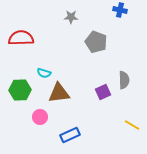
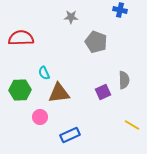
cyan semicircle: rotated 48 degrees clockwise
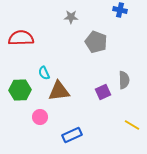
brown triangle: moved 2 px up
blue rectangle: moved 2 px right
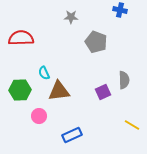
pink circle: moved 1 px left, 1 px up
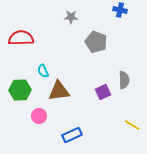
cyan semicircle: moved 1 px left, 2 px up
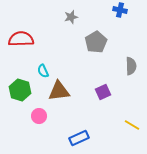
gray star: rotated 16 degrees counterclockwise
red semicircle: moved 1 px down
gray pentagon: rotated 20 degrees clockwise
gray semicircle: moved 7 px right, 14 px up
green hexagon: rotated 20 degrees clockwise
blue rectangle: moved 7 px right, 3 px down
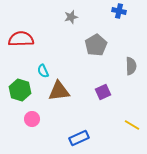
blue cross: moved 1 px left, 1 px down
gray pentagon: moved 3 px down
pink circle: moved 7 px left, 3 px down
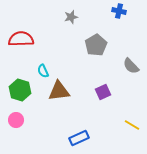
gray semicircle: rotated 138 degrees clockwise
pink circle: moved 16 px left, 1 px down
